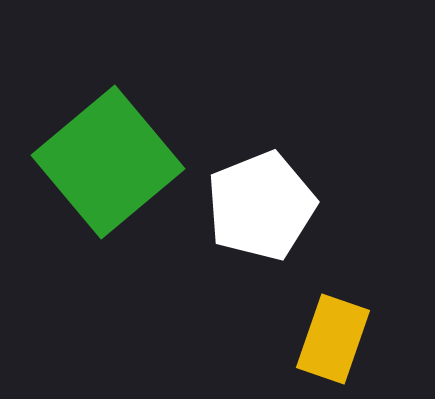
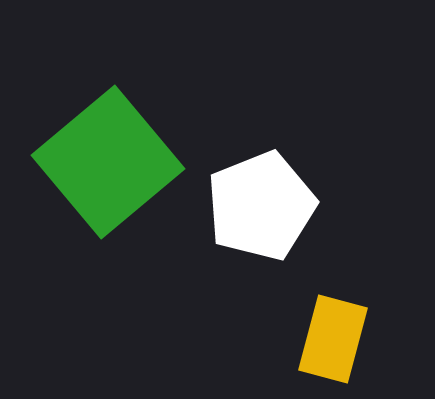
yellow rectangle: rotated 4 degrees counterclockwise
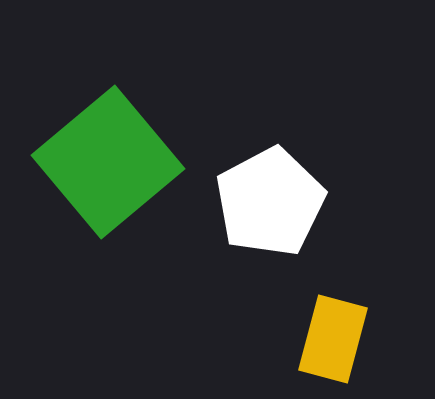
white pentagon: moved 9 px right, 4 px up; rotated 6 degrees counterclockwise
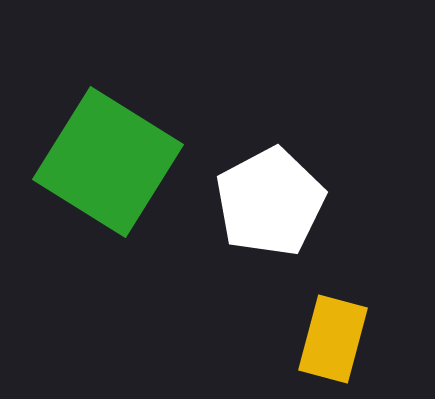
green square: rotated 18 degrees counterclockwise
